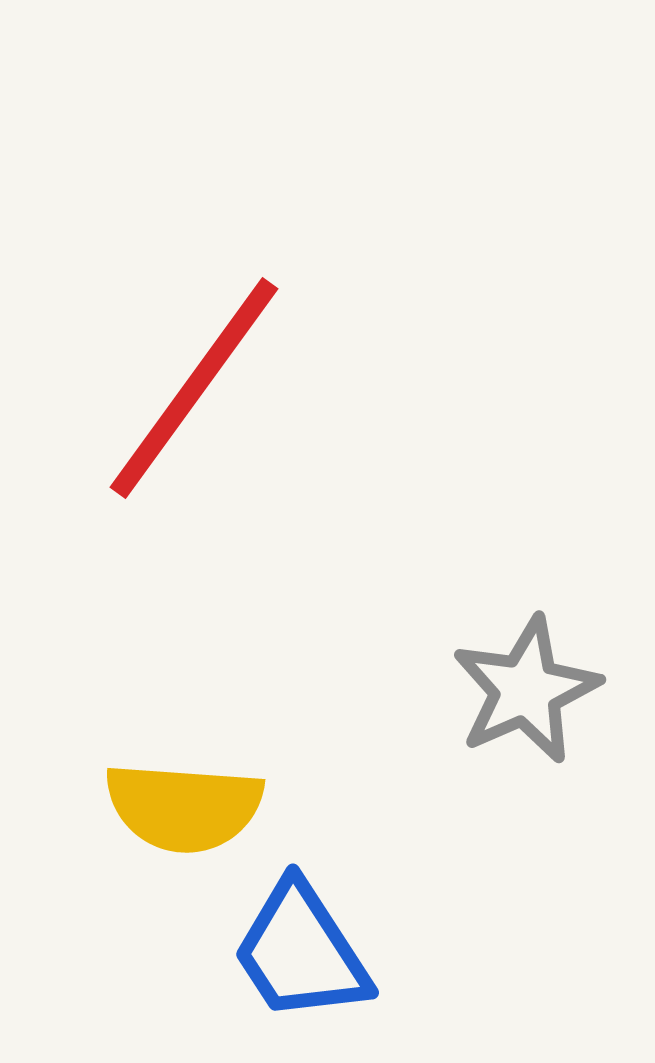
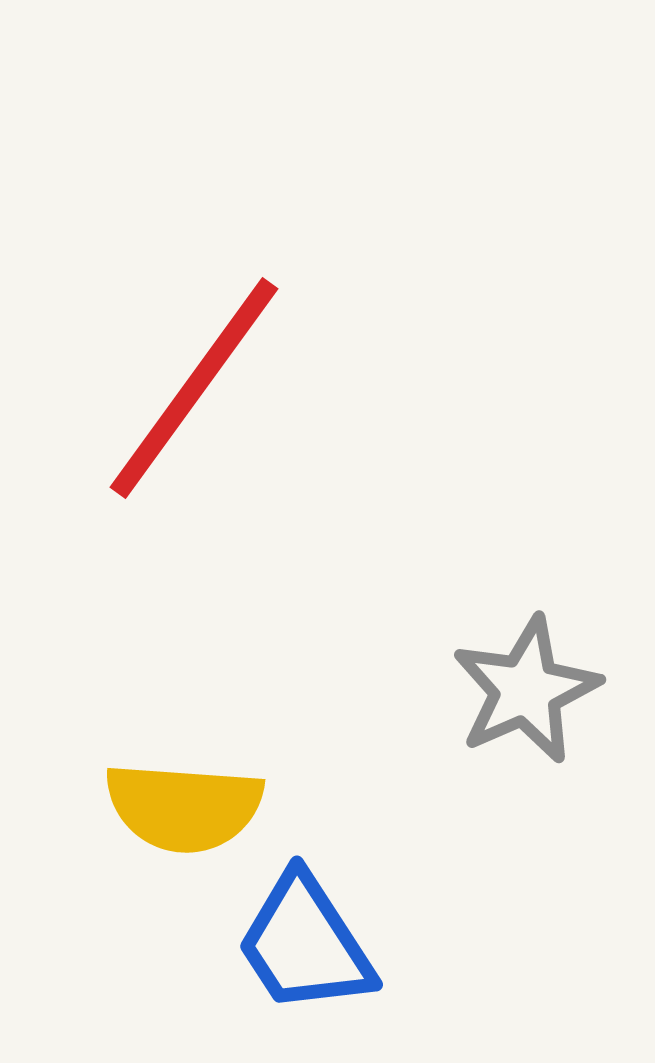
blue trapezoid: moved 4 px right, 8 px up
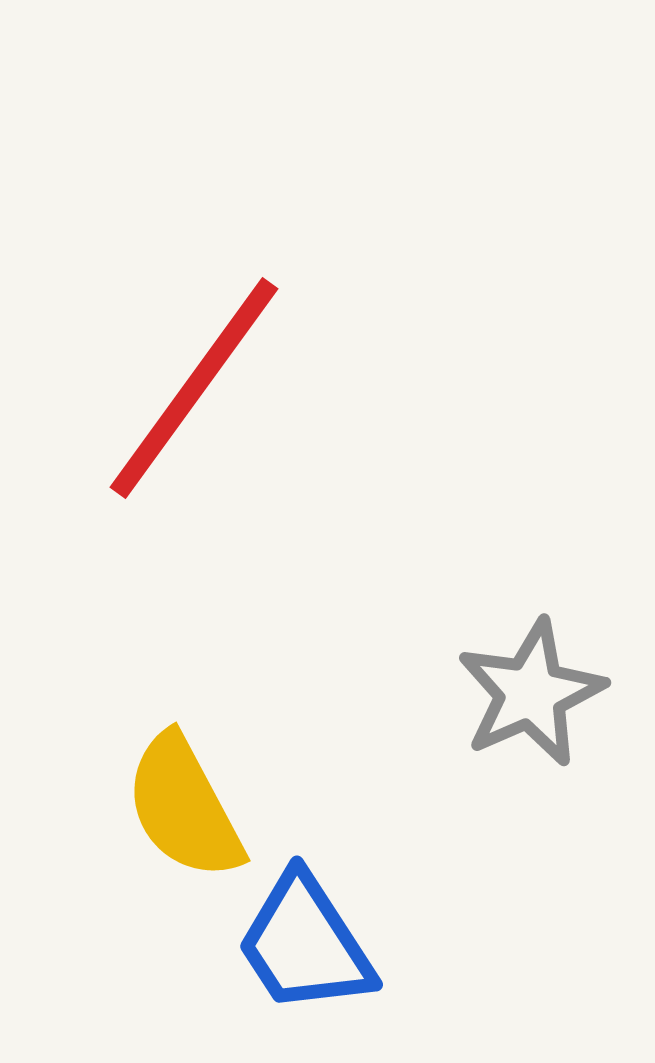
gray star: moved 5 px right, 3 px down
yellow semicircle: rotated 58 degrees clockwise
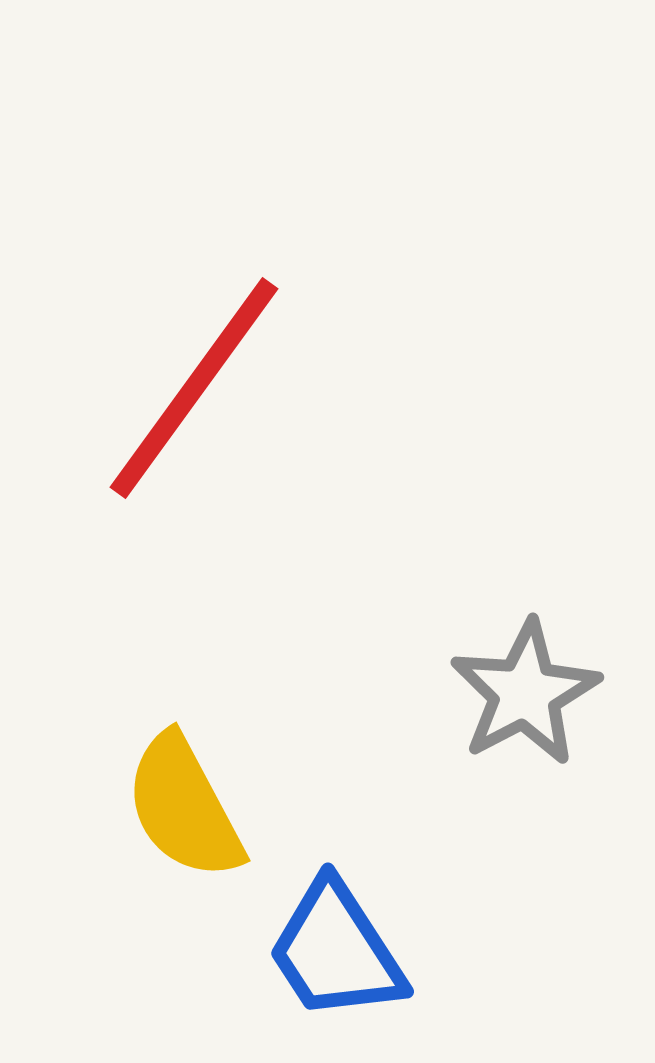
gray star: moved 6 px left; rotated 4 degrees counterclockwise
blue trapezoid: moved 31 px right, 7 px down
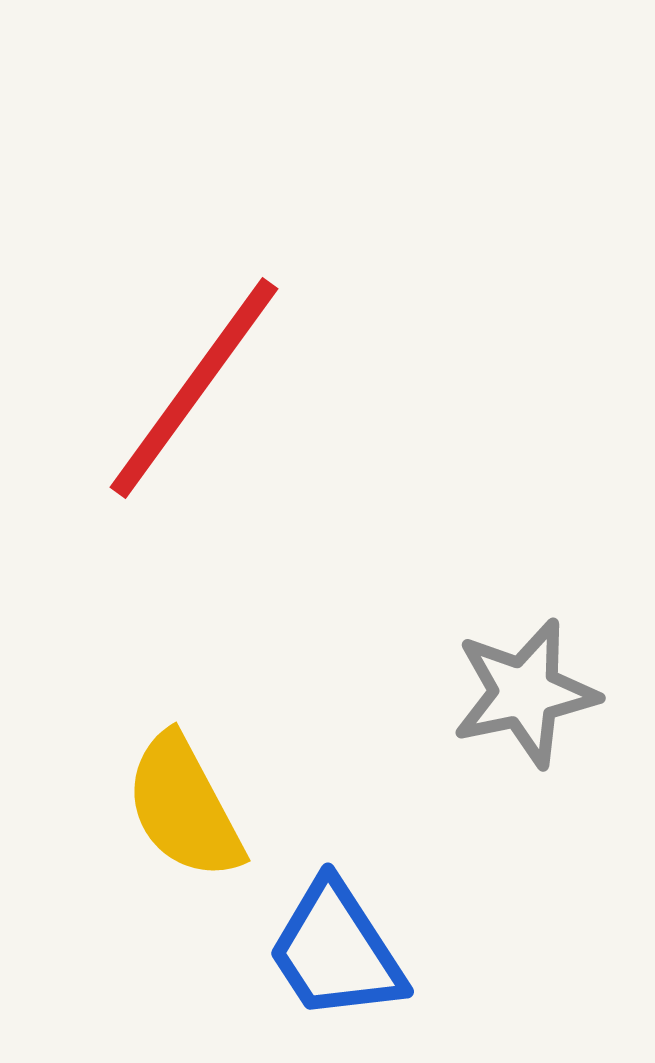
gray star: rotated 16 degrees clockwise
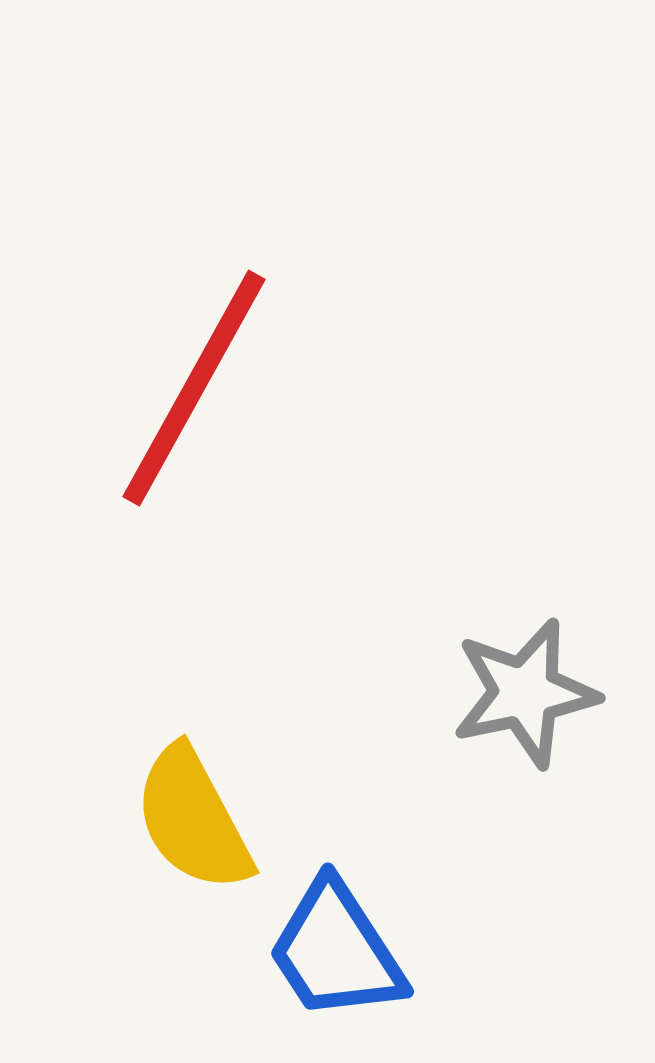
red line: rotated 7 degrees counterclockwise
yellow semicircle: moved 9 px right, 12 px down
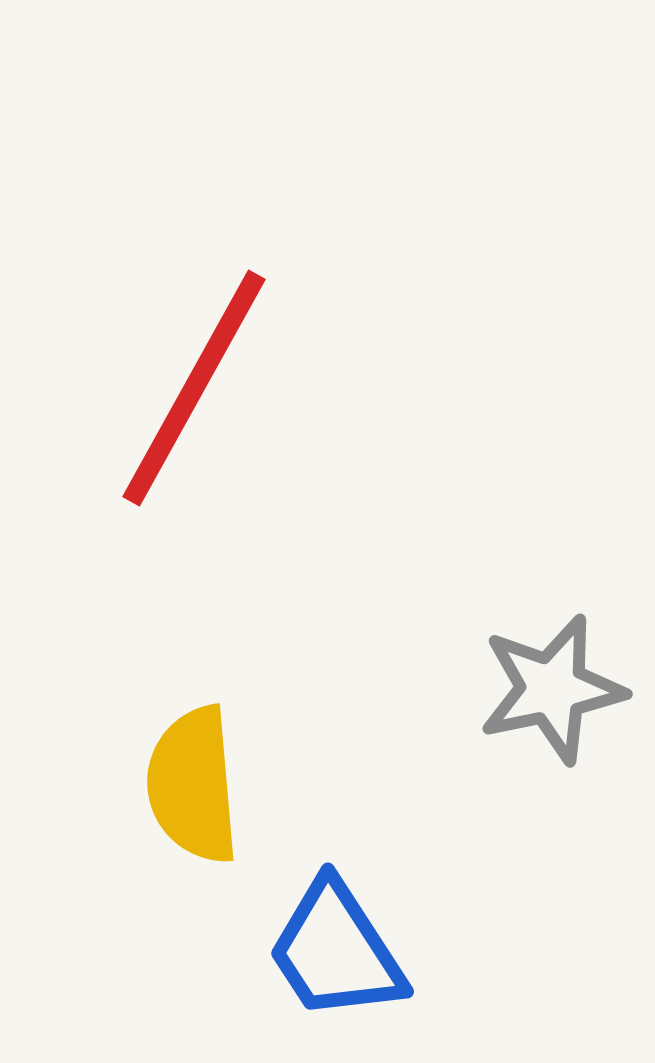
gray star: moved 27 px right, 4 px up
yellow semicircle: moved 34 px up; rotated 23 degrees clockwise
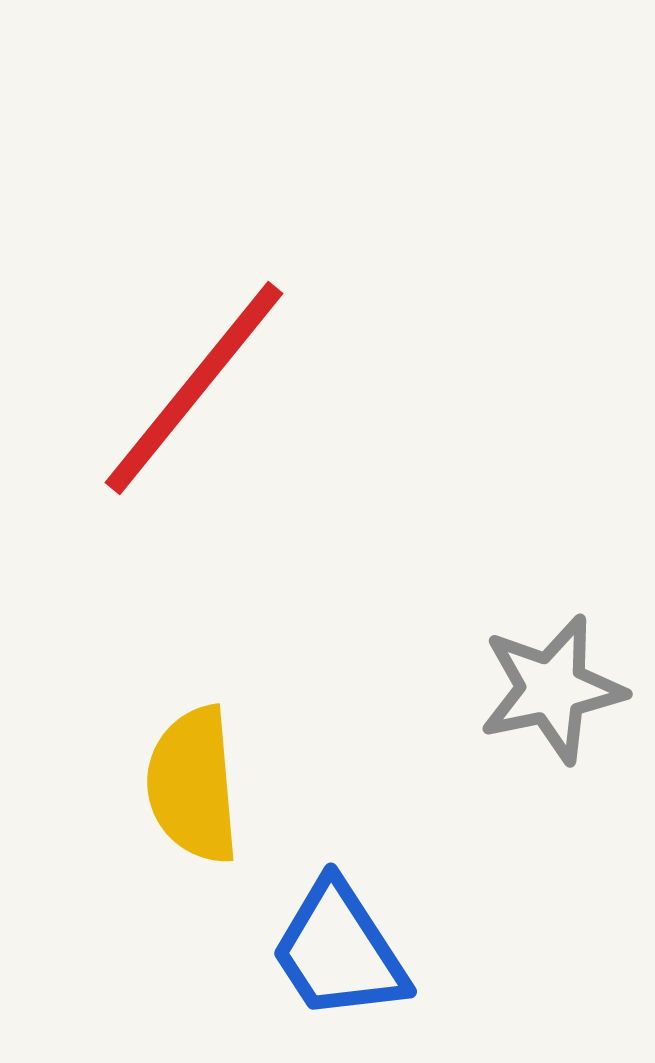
red line: rotated 10 degrees clockwise
blue trapezoid: moved 3 px right
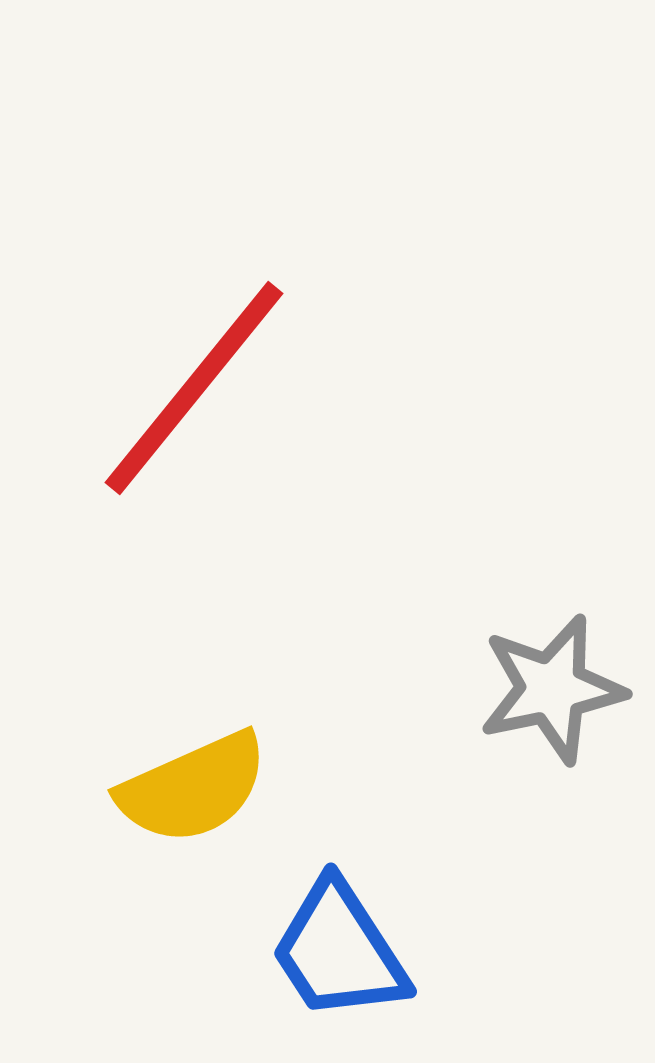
yellow semicircle: moved 3 px down; rotated 109 degrees counterclockwise
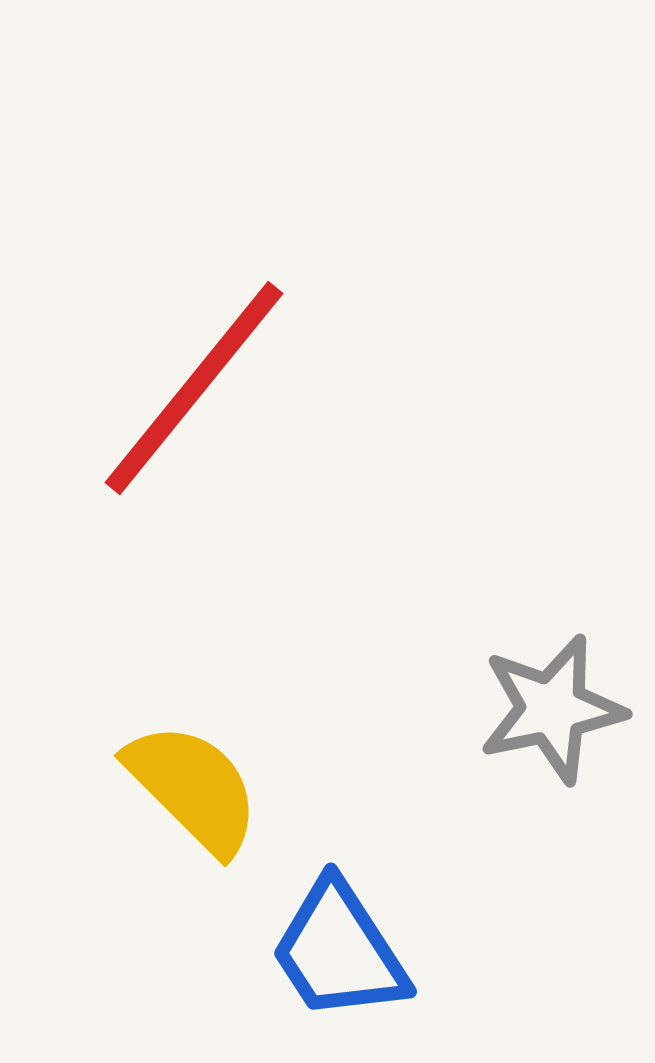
gray star: moved 20 px down
yellow semicircle: rotated 111 degrees counterclockwise
